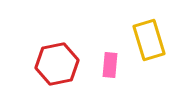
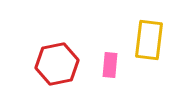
yellow rectangle: rotated 24 degrees clockwise
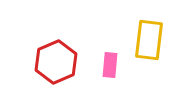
red hexagon: moved 1 px left, 2 px up; rotated 12 degrees counterclockwise
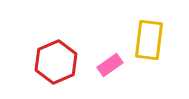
pink rectangle: rotated 50 degrees clockwise
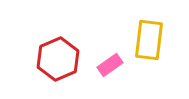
red hexagon: moved 2 px right, 3 px up
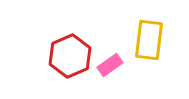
red hexagon: moved 12 px right, 3 px up
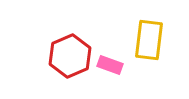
pink rectangle: rotated 55 degrees clockwise
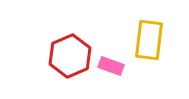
pink rectangle: moved 1 px right, 1 px down
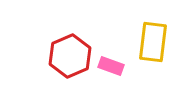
yellow rectangle: moved 4 px right, 2 px down
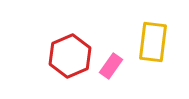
pink rectangle: rotated 75 degrees counterclockwise
